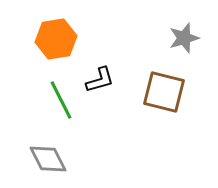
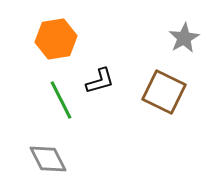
gray star: rotated 12 degrees counterclockwise
black L-shape: moved 1 px down
brown square: rotated 12 degrees clockwise
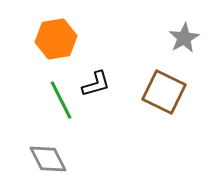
black L-shape: moved 4 px left, 3 px down
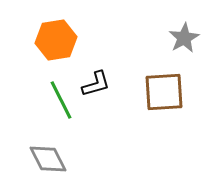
orange hexagon: moved 1 px down
brown square: rotated 30 degrees counterclockwise
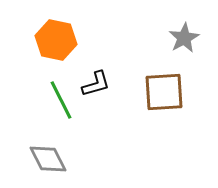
orange hexagon: rotated 21 degrees clockwise
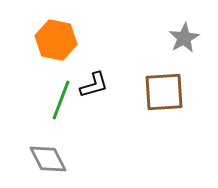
black L-shape: moved 2 px left, 1 px down
green line: rotated 48 degrees clockwise
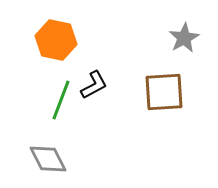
black L-shape: rotated 12 degrees counterclockwise
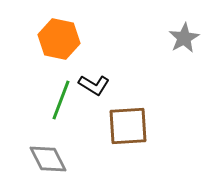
orange hexagon: moved 3 px right, 1 px up
black L-shape: rotated 60 degrees clockwise
brown square: moved 36 px left, 34 px down
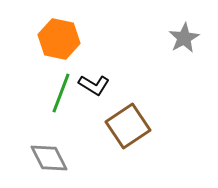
green line: moved 7 px up
brown square: rotated 30 degrees counterclockwise
gray diamond: moved 1 px right, 1 px up
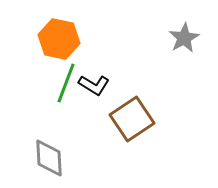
green line: moved 5 px right, 10 px up
brown square: moved 4 px right, 7 px up
gray diamond: rotated 24 degrees clockwise
